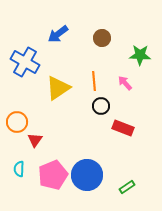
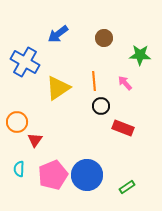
brown circle: moved 2 px right
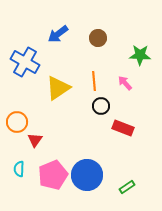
brown circle: moved 6 px left
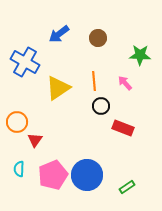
blue arrow: moved 1 px right
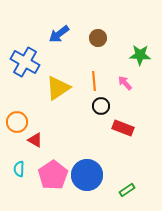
red triangle: rotated 35 degrees counterclockwise
pink pentagon: rotated 12 degrees counterclockwise
green rectangle: moved 3 px down
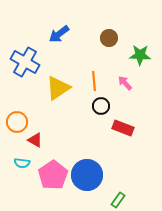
brown circle: moved 11 px right
cyan semicircle: moved 3 px right, 6 px up; rotated 84 degrees counterclockwise
green rectangle: moved 9 px left, 10 px down; rotated 21 degrees counterclockwise
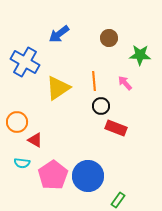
red rectangle: moved 7 px left
blue circle: moved 1 px right, 1 px down
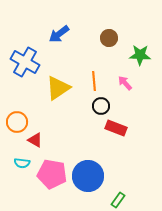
pink pentagon: moved 1 px left, 1 px up; rotated 28 degrees counterclockwise
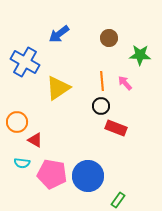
orange line: moved 8 px right
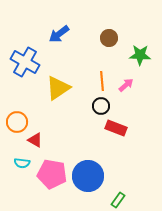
pink arrow: moved 1 px right, 2 px down; rotated 91 degrees clockwise
